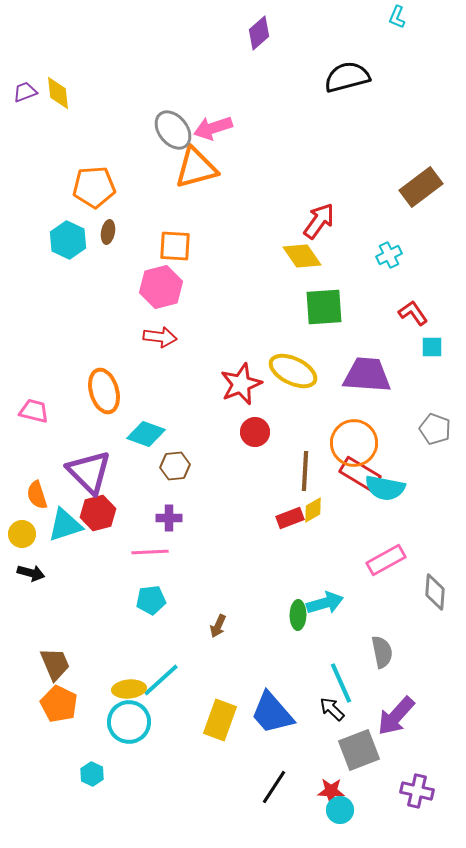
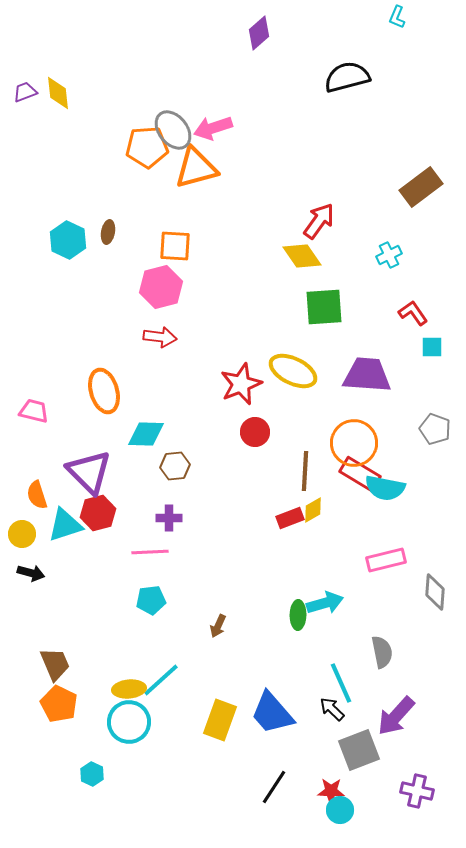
orange pentagon at (94, 187): moved 53 px right, 40 px up
cyan diamond at (146, 434): rotated 18 degrees counterclockwise
pink rectangle at (386, 560): rotated 15 degrees clockwise
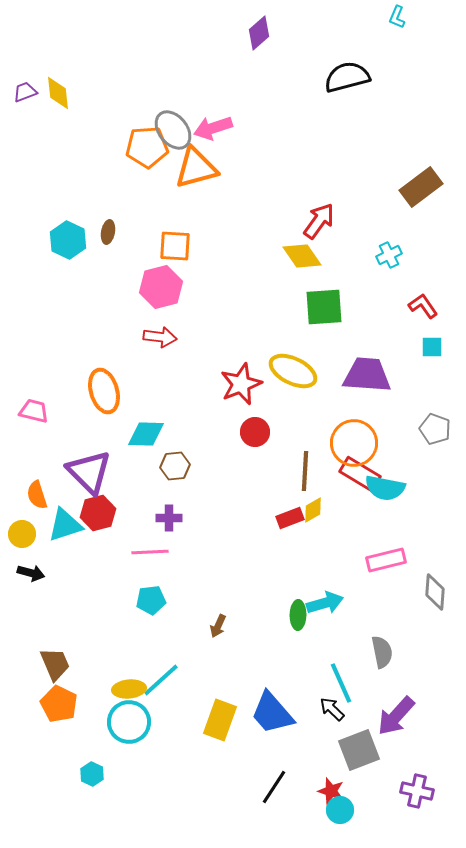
red L-shape at (413, 313): moved 10 px right, 7 px up
red star at (331, 791): rotated 16 degrees clockwise
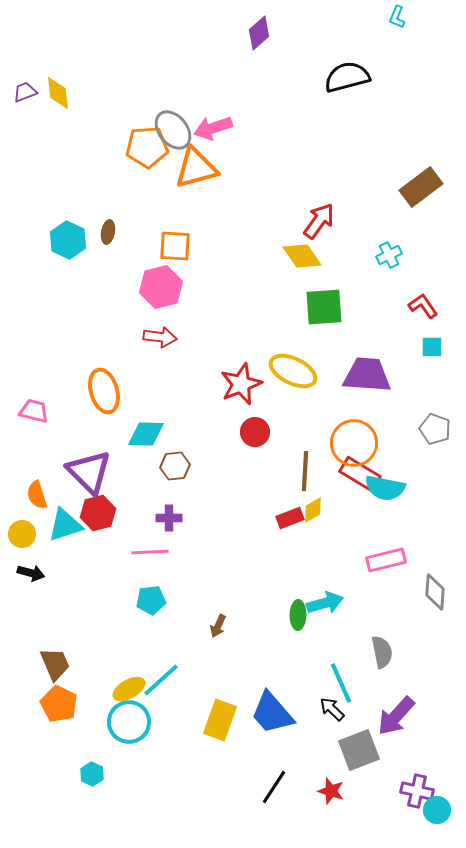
yellow ellipse at (129, 689): rotated 24 degrees counterclockwise
cyan circle at (340, 810): moved 97 px right
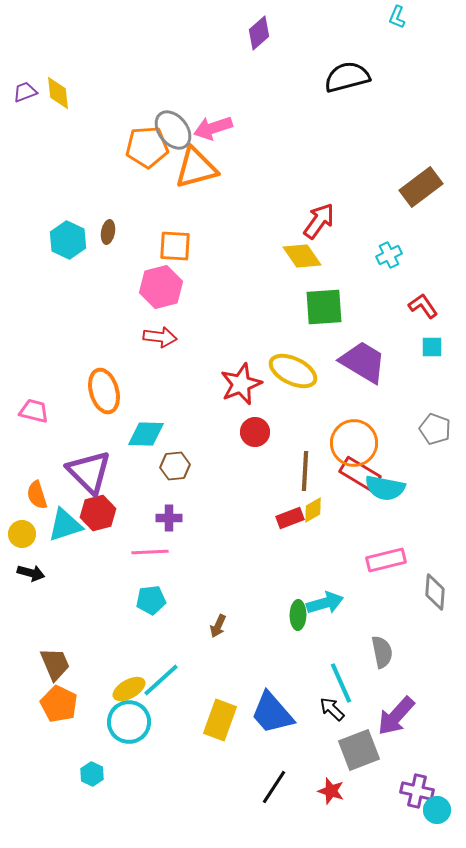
purple trapezoid at (367, 375): moved 4 px left, 13 px up; rotated 27 degrees clockwise
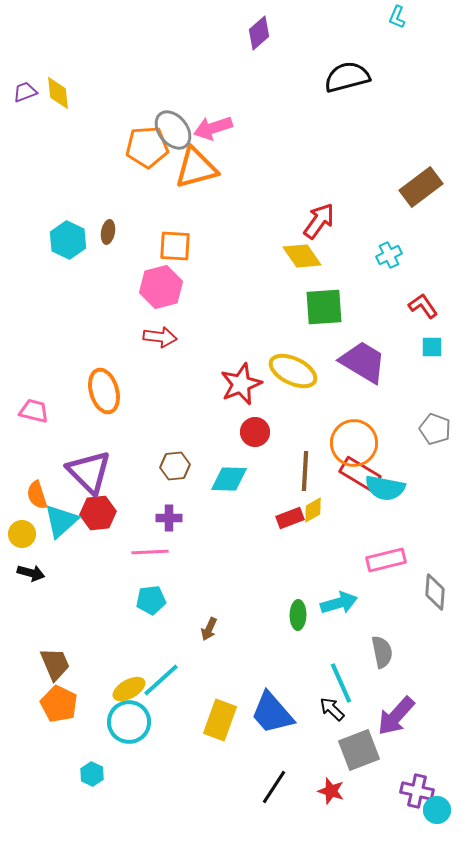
cyan diamond at (146, 434): moved 83 px right, 45 px down
red hexagon at (98, 513): rotated 8 degrees clockwise
cyan triangle at (65, 525): moved 4 px left, 4 px up; rotated 24 degrees counterclockwise
cyan arrow at (325, 603): moved 14 px right
brown arrow at (218, 626): moved 9 px left, 3 px down
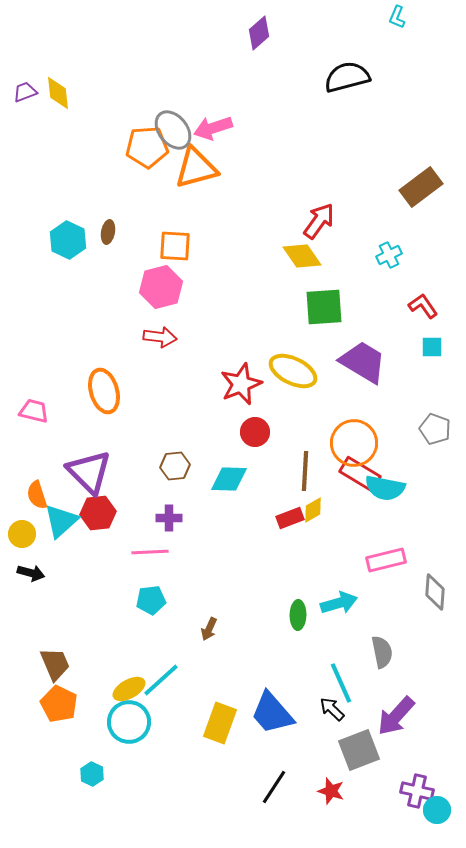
yellow rectangle at (220, 720): moved 3 px down
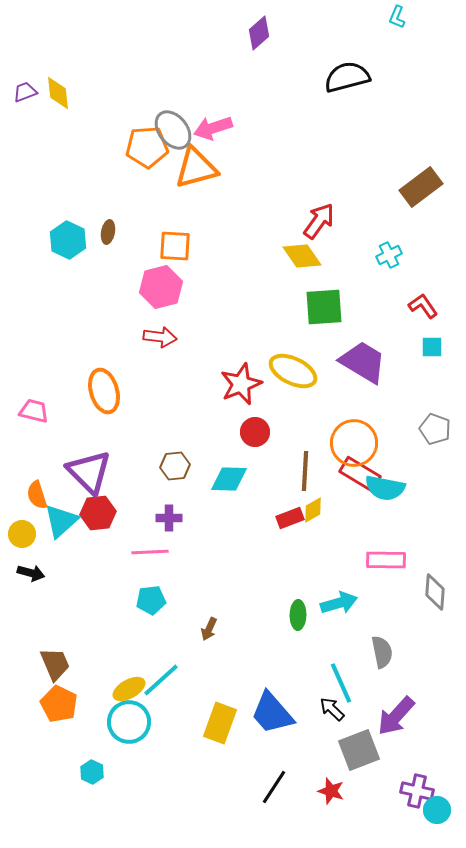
pink rectangle at (386, 560): rotated 15 degrees clockwise
cyan hexagon at (92, 774): moved 2 px up
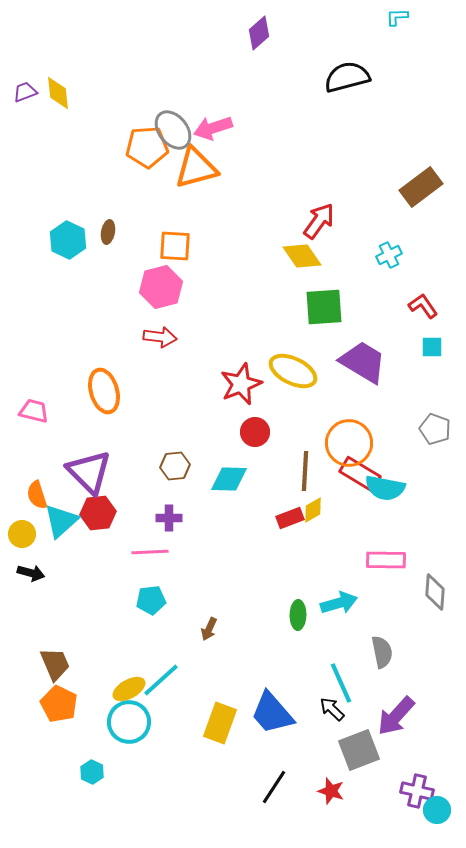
cyan L-shape at (397, 17): rotated 65 degrees clockwise
orange circle at (354, 443): moved 5 px left
